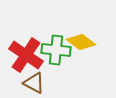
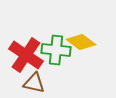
brown triangle: rotated 15 degrees counterclockwise
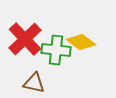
red cross: moved 1 px left, 16 px up; rotated 12 degrees clockwise
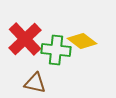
yellow diamond: moved 1 px right, 1 px up
brown triangle: moved 1 px right
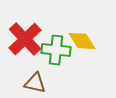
yellow diamond: rotated 20 degrees clockwise
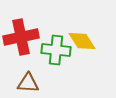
red cross: moved 4 px left, 2 px up; rotated 32 degrees clockwise
brown triangle: moved 7 px left; rotated 10 degrees counterclockwise
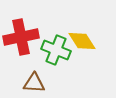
green cross: rotated 16 degrees clockwise
brown triangle: moved 6 px right
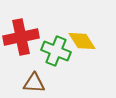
green cross: moved 1 px down
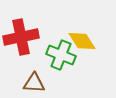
green cross: moved 5 px right, 4 px down
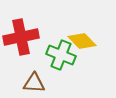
yellow diamond: rotated 12 degrees counterclockwise
